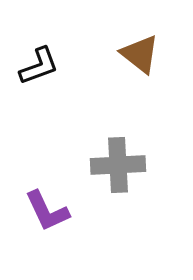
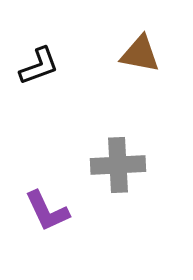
brown triangle: rotated 27 degrees counterclockwise
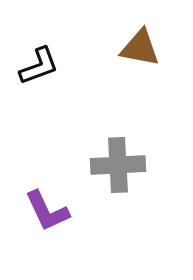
brown triangle: moved 6 px up
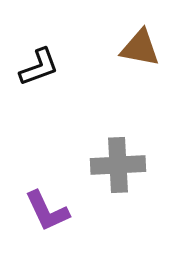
black L-shape: moved 1 px down
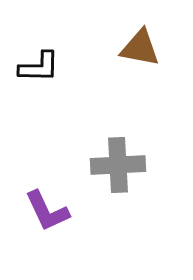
black L-shape: rotated 21 degrees clockwise
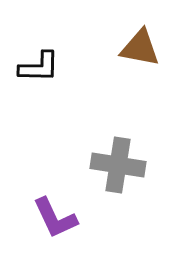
gray cross: rotated 12 degrees clockwise
purple L-shape: moved 8 px right, 7 px down
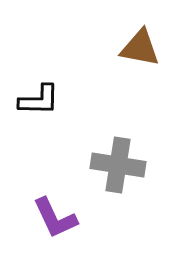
black L-shape: moved 33 px down
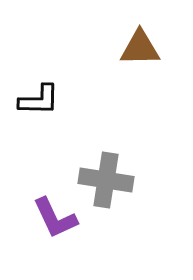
brown triangle: rotated 12 degrees counterclockwise
gray cross: moved 12 px left, 15 px down
